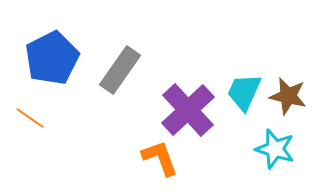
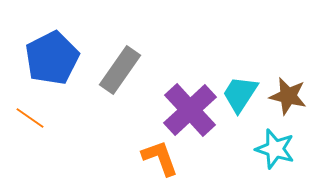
cyan trapezoid: moved 4 px left, 2 px down; rotated 9 degrees clockwise
purple cross: moved 2 px right
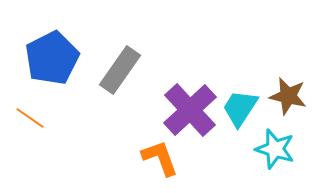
cyan trapezoid: moved 14 px down
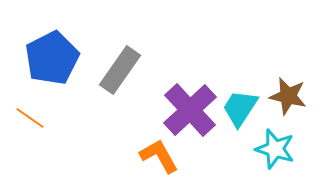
orange L-shape: moved 1 px left, 2 px up; rotated 9 degrees counterclockwise
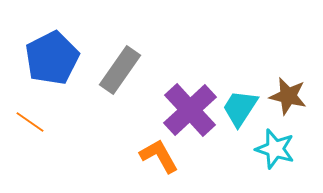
orange line: moved 4 px down
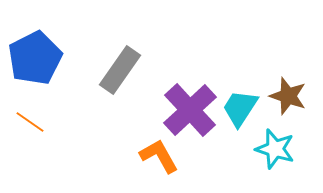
blue pentagon: moved 17 px left
brown star: rotated 6 degrees clockwise
